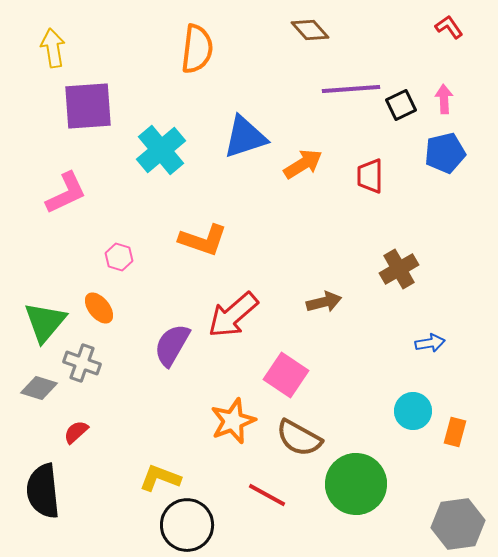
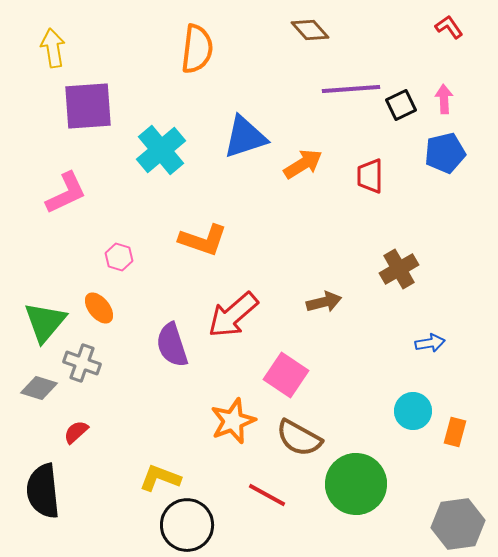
purple semicircle: rotated 48 degrees counterclockwise
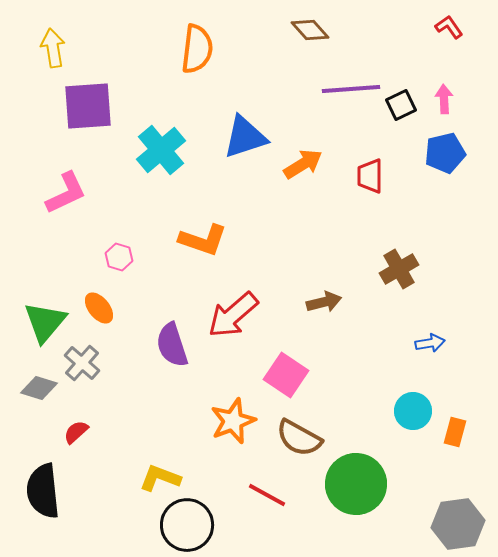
gray cross: rotated 21 degrees clockwise
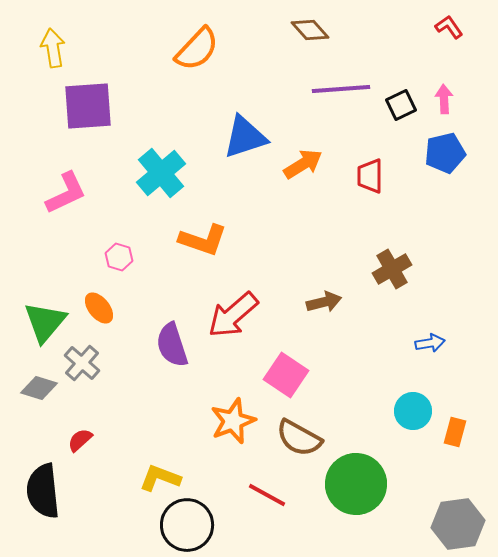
orange semicircle: rotated 36 degrees clockwise
purple line: moved 10 px left
cyan cross: moved 23 px down
brown cross: moved 7 px left
red semicircle: moved 4 px right, 8 px down
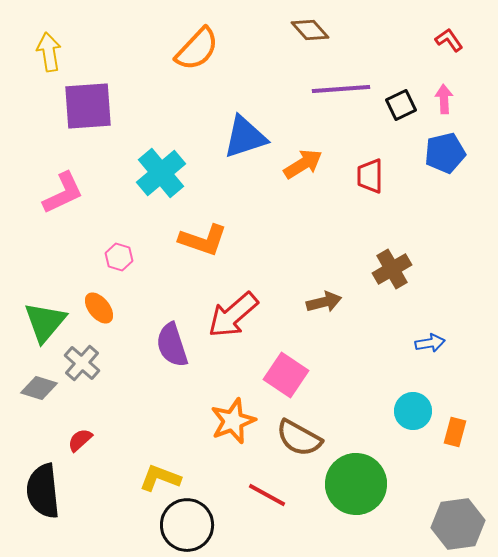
red L-shape: moved 13 px down
yellow arrow: moved 4 px left, 4 px down
pink L-shape: moved 3 px left
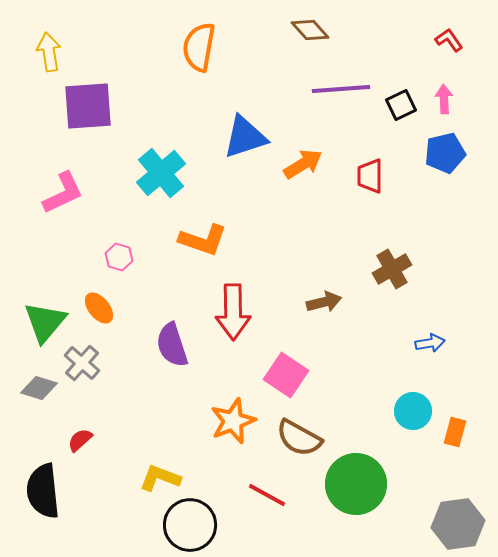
orange semicircle: moved 2 px right, 2 px up; rotated 147 degrees clockwise
red arrow: moved 3 px up; rotated 50 degrees counterclockwise
black circle: moved 3 px right
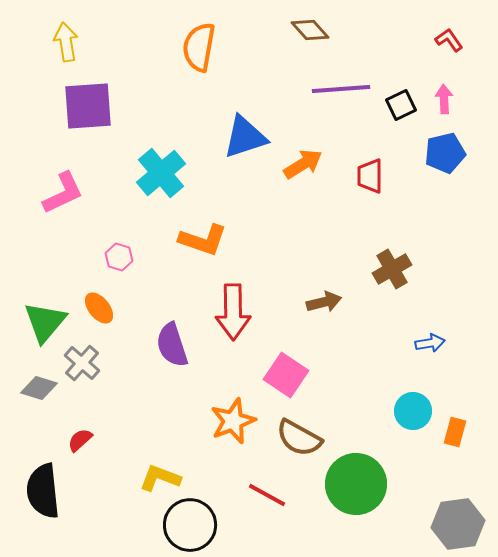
yellow arrow: moved 17 px right, 10 px up
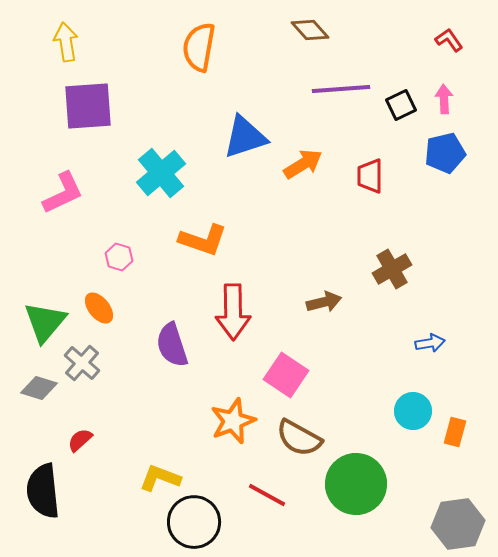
black circle: moved 4 px right, 3 px up
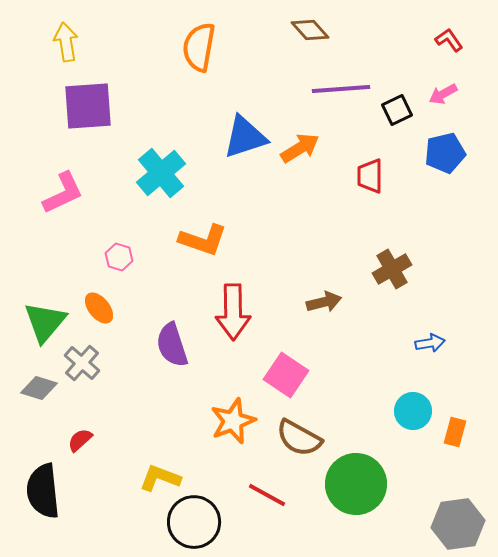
pink arrow: moved 1 px left, 5 px up; rotated 116 degrees counterclockwise
black square: moved 4 px left, 5 px down
orange arrow: moved 3 px left, 16 px up
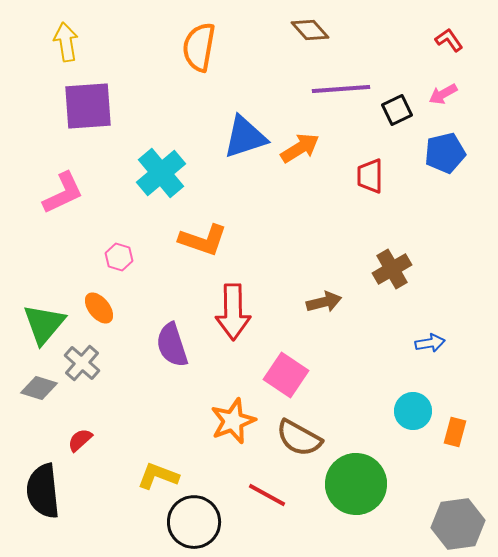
green triangle: moved 1 px left, 2 px down
yellow L-shape: moved 2 px left, 2 px up
